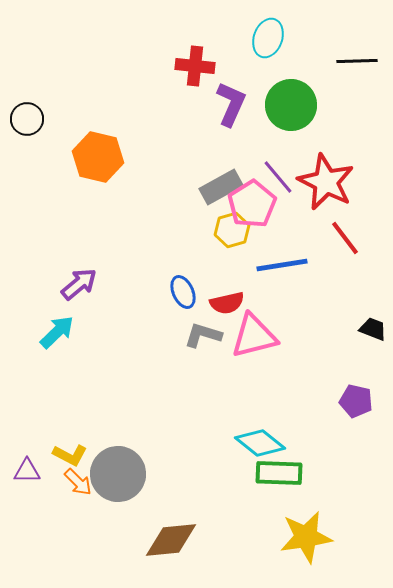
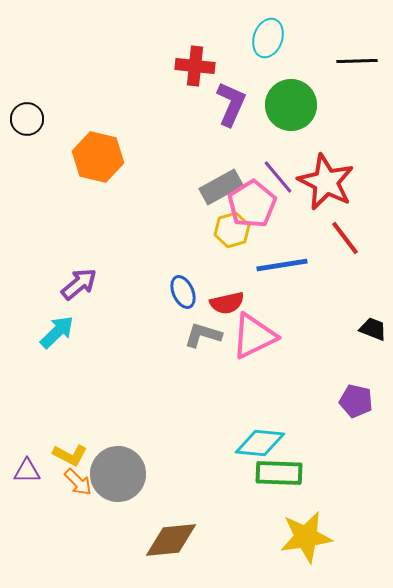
pink triangle: rotated 12 degrees counterclockwise
cyan diamond: rotated 33 degrees counterclockwise
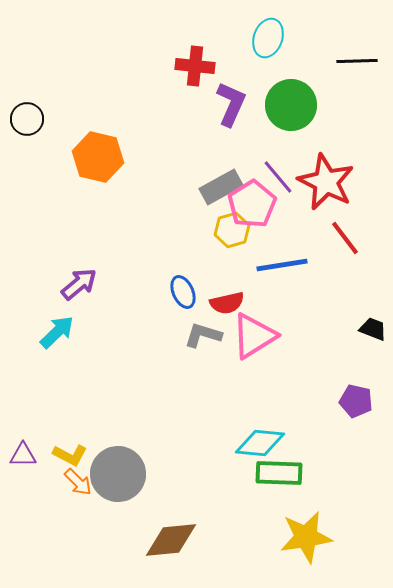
pink triangle: rotated 6 degrees counterclockwise
purple triangle: moved 4 px left, 16 px up
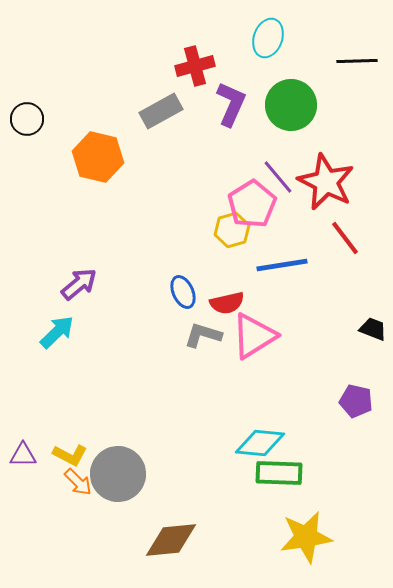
red cross: rotated 21 degrees counterclockwise
gray rectangle: moved 60 px left, 76 px up
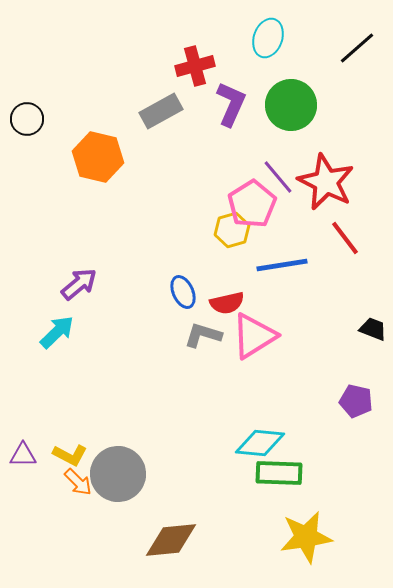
black line: moved 13 px up; rotated 39 degrees counterclockwise
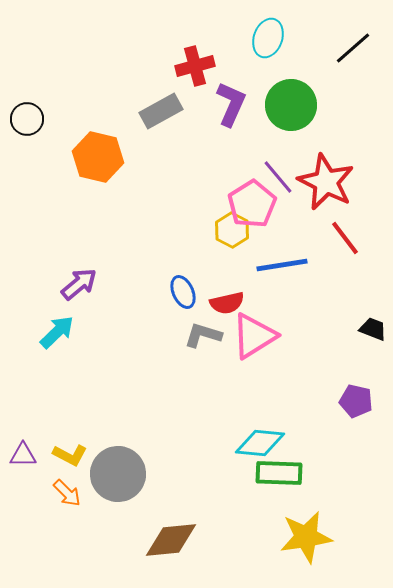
black line: moved 4 px left
yellow hexagon: rotated 16 degrees counterclockwise
orange arrow: moved 11 px left, 11 px down
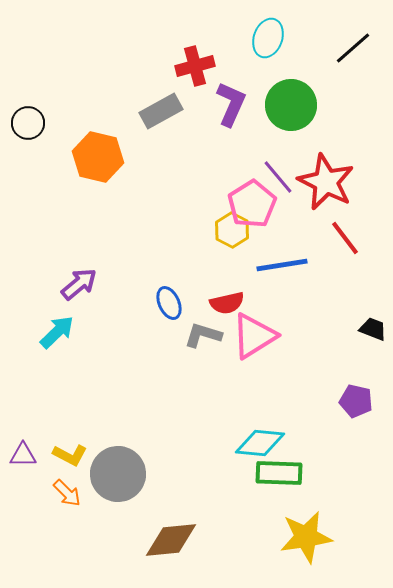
black circle: moved 1 px right, 4 px down
blue ellipse: moved 14 px left, 11 px down
